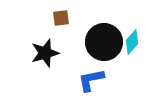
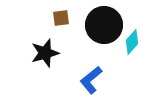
black circle: moved 17 px up
blue L-shape: rotated 28 degrees counterclockwise
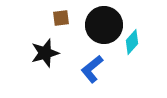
blue L-shape: moved 1 px right, 11 px up
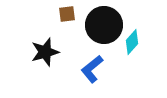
brown square: moved 6 px right, 4 px up
black star: moved 1 px up
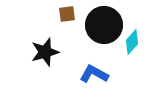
blue L-shape: moved 2 px right, 5 px down; rotated 68 degrees clockwise
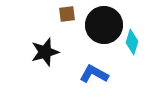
cyan diamond: rotated 25 degrees counterclockwise
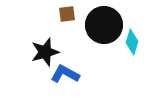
blue L-shape: moved 29 px left
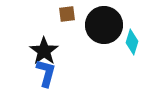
black star: moved 1 px left, 1 px up; rotated 20 degrees counterclockwise
blue L-shape: moved 19 px left, 1 px up; rotated 76 degrees clockwise
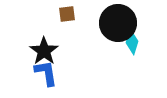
black circle: moved 14 px right, 2 px up
blue L-shape: rotated 24 degrees counterclockwise
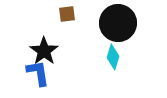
cyan diamond: moved 19 px left, 15 px down
blue L-shape: moved 8 px left
